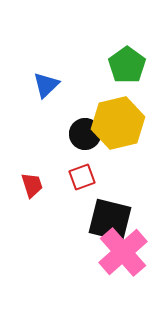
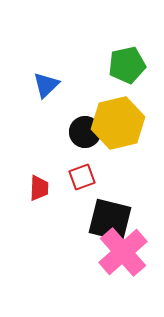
green pentagon: rotated 24 degrees clockwise
black circle: moved 2 px up
red trapezoid: moved 7 px right, 3 px down; rotated 20 degrees clockwise
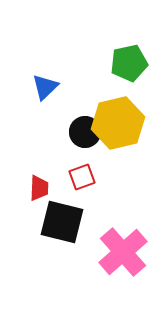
green pentagon: moved 2 px right, 2 px up
blue triangle: moved 1 px left, 2 px down
black square: moved 48 px left, 2 px down
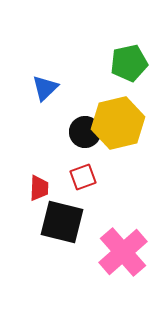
blue triangle: moved 1 px down
red square: moved 1 px right
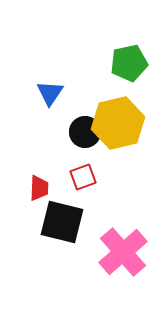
blue triangle: moved 5 px right, 5 px down; rotated 12 degrees counterclockwise
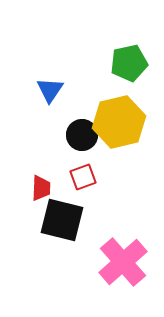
blue triangle: moved 3 px up
yellow hexagon: moved 1 px right, 1 px up
black circle: moved 3 px left, 3 px down
red trapezoid: moved 2 px right
black square: moved 2 px up
pink cross: moved 10 px down
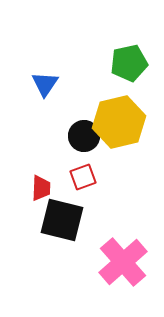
blue triangle: moved 5 px left, 6 px up
black circle: moved 2 px right, 1 px down
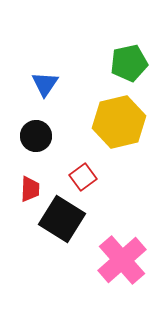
black circle: moved 48 px left
red square: rotated 16 degrees counterclockwise
red trapezoid: moved 11 px left, 1 px down
black square: moved 1 px up; rotated 18 degrees clockwise
pink cross: moved 1 px left, 2 px up
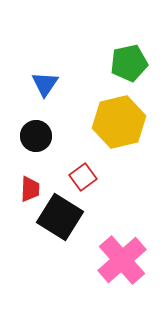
black square: moved 2 px left, 2 px up
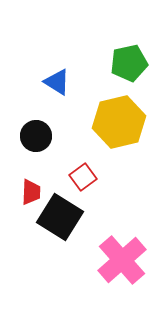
blue triangle: moved 12 px right, 2 px up; rotated 32 degrees counterclockwise
red trapezoid: moved 1 px right, 3 px down
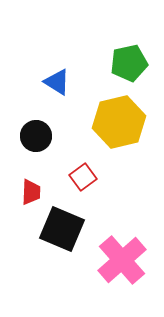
black square: moved 2 px right, 12 px down; rotated 9 degrees counterclockwise
